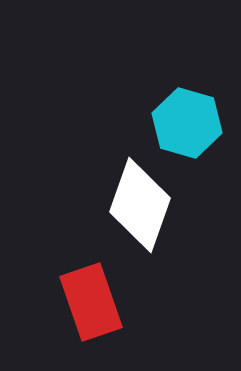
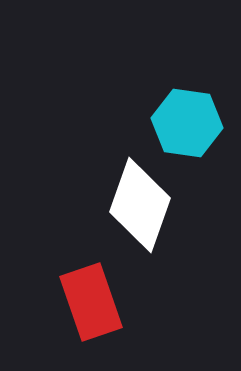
cyan hexagon: rotated 8 degrees counterclockwise
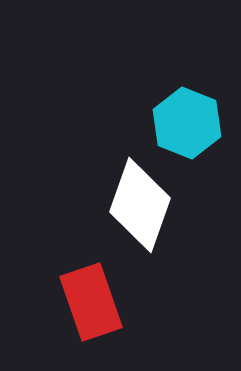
cyan hexagon: rotated 14 degrees clockwise
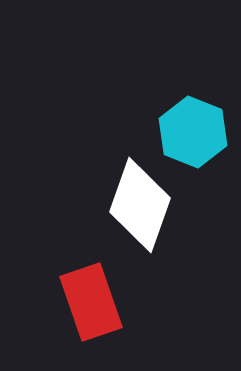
cyan hexagon: moved 6 px right, 9 px down
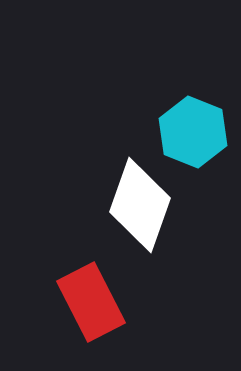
red rectangle: rotated 8 degrees counterclockwise
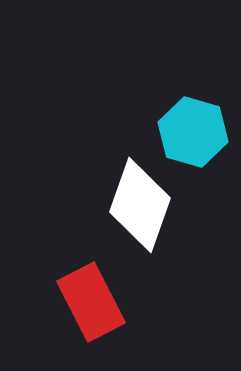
cyan hexagon: rotated 6 degrees counterclockwise
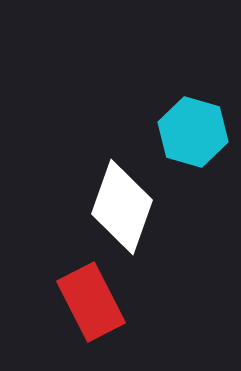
white diamond: moved 18 px left, 2 px down
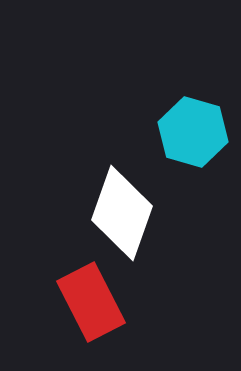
white diamond: moved 6 px down
